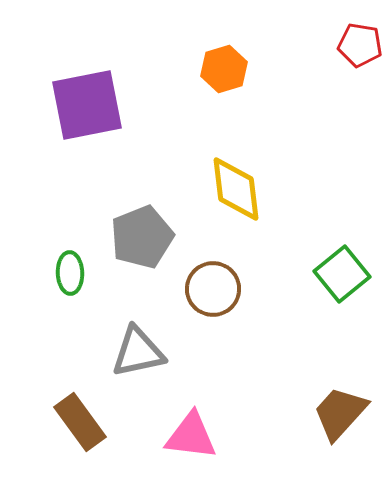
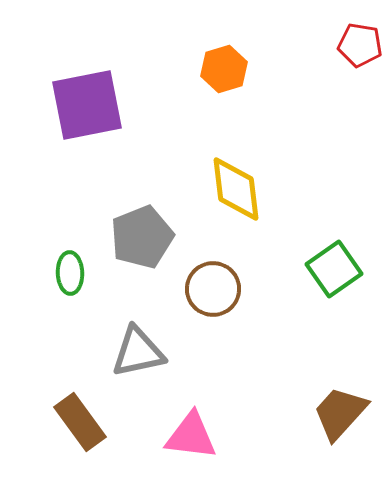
green square: moved 8 px left, 5 px up; rotated 4 degrees clockwise
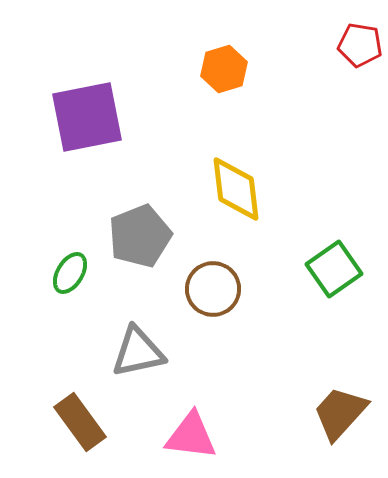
purple square: moved 12 px down
gray pentagon: moved 2 px left, 1 px up
green ellipse: rotated 33 degrees clockwise
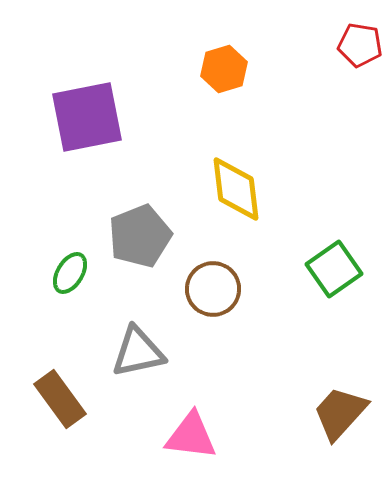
brown rectangle: moved 20 px left, 23 px up
